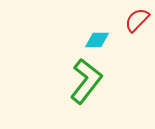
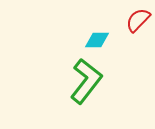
red semicircle: moved 1 px right
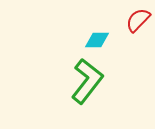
green L-shape: moved 1 px right
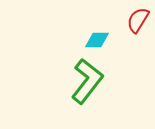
red semicircle: rotated 12 degrees counterclockwise
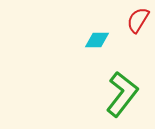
green L-shape: moved 35 px right, 13 px down
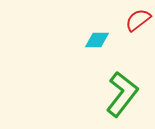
red semicircle: rotated 20 degrees clockwise
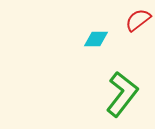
cyan diamond: moved 1 px left, 1 px up
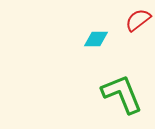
green L-shape: rotated 60 degrees counterclockwise
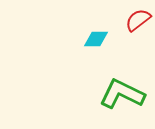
green L-shape: rotated 42 degrees counterclockwise
